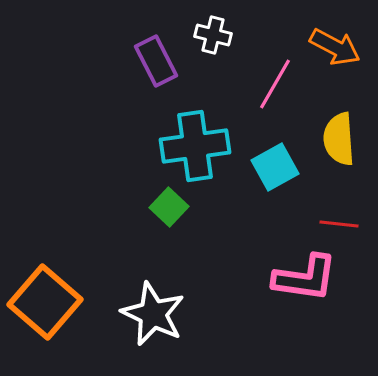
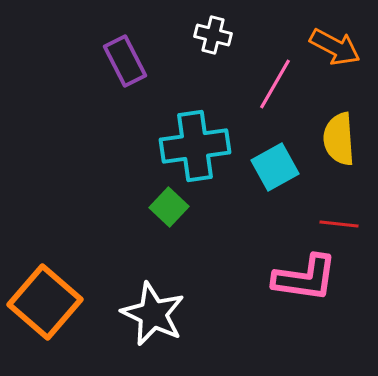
purple rectangle: moved 31 px left
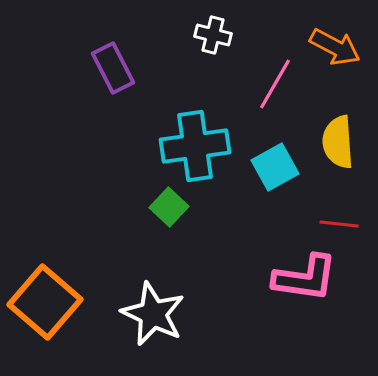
purple rectangle: moved 12 px left, 7 px down
yellow semicircle: moved 1 px left, 3 px down
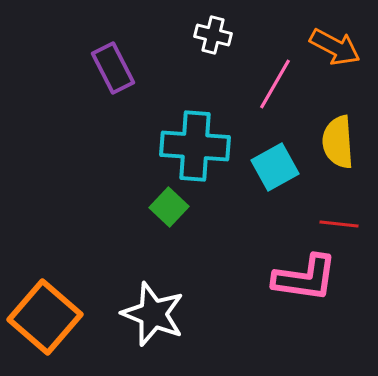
cyan cross: rotated 12 degrees clockwise
orange square: moved 15 px down
white star: rotated 4 degrees counterclockwise
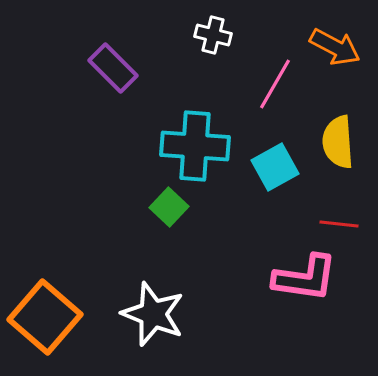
purple rectangle: rotated 18 degrees counterclockwise
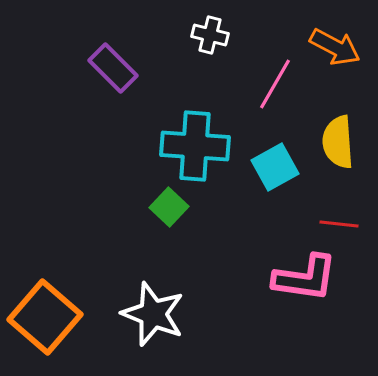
white cross: moved 3 px left
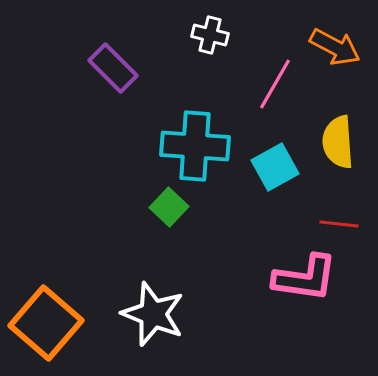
orange square: moved 1 px right, 6 px down
